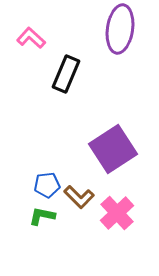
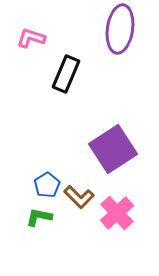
pink L-shape: rotated 24 degrees counterclockwise
blue pentagon: rotated 25 degrees counterclockwise
green L-shape: moved 3 px left, 1 px down
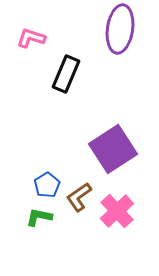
brown L-shape: rotated 100 degrees clockwise
pink cross: moved 2 px up
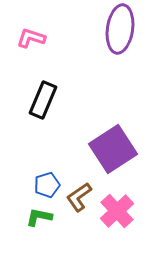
black rectangle: moved 23 px left, 26 px down
blue pentagon: rotated 15 degrees clockwise
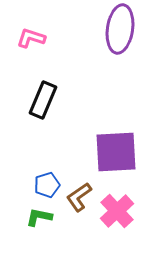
purple square: moved 3 px right, 3 px down; rotated 30 degrees clockwise
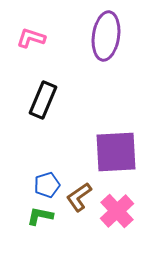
purple ellipse: moved 14 px left, 7 px down
green L-shape: moved 1 px right, 1 px up
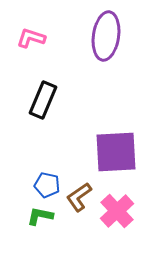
blue pentagon: rotated 30 degrees clockwise
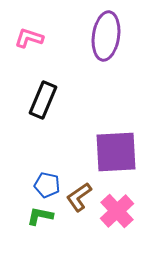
pink L-shape: moved 2 px left
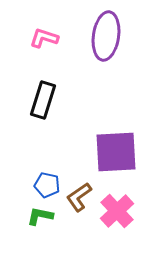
pink L-shape: moved 15 px right
black rectangle: rotated 6 degrees counterclockwise
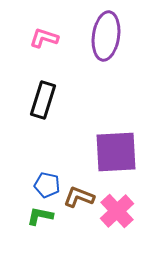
brown L-shape: rotated 56 degrees clockwise
